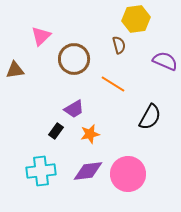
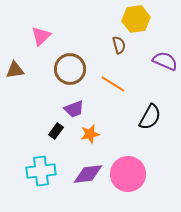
brown circle: moved 4 px left, 10 px down
purple trapezoid: rotated 10 degrees clockwise
purple diamond: moved 3 px down
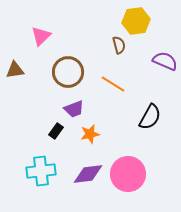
yellow hexagon: moved 2 px down
brown circle: moved 2 px left, 3 px down
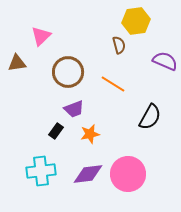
brown triangle: moved 2 px right, 7 px up
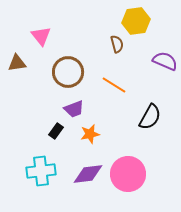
pink triangle: rotated 25 degrees counterclockwise
brown semicircle: moved 2 px left, 1 px up
orange line: moved 1 px right, 1 px down
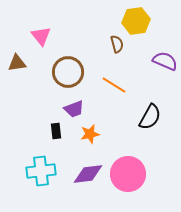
black rectangle: rotated 42 degrees counterclockwise
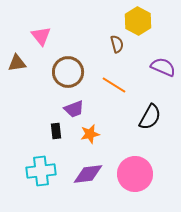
yellow hexagon: moved 2 px right; rotated 24 degrees counterclockwise
purple semicircle: moved 2 px left, 6 px down
pink circle: moved 7 px right
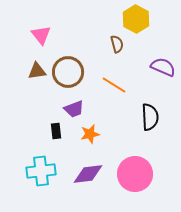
yellow hexagon: moved 2 px left, 2 px up
pink triangle: moved 1 px up
brown triangle: moved 20 px right, 8 px down
black semicircle: rotated 32 degrees counterclockwise
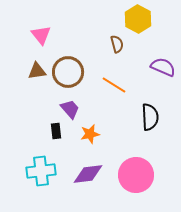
yellow hexagon: moved 2 px right
purple trapezoid: moved 4 px left; rotated 110 degrees counterclockwise
pink circle: moved 1 px right, 1 px down
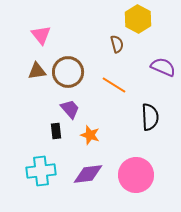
orange star: moved 1 px down; rotated 30 degrees clockwise
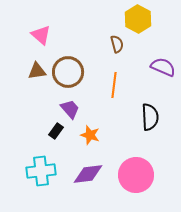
pink triangle: rotated 10 degrees counterclockwise
orange line: rotated 65 degrees clockwise
black rectangle: rotated 42 degrees clockwise
